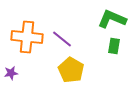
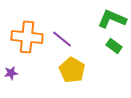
green rectangle: rotated 63 degrees counterclockwise
yellow pentagon: moved 1 px right
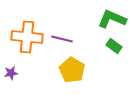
purple line: rotated 25 degrees counterclockwise
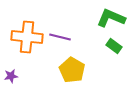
green L-shape: moved 1 px left, 1 px up
purple line: moved 2 px left, 2 px up
purple star: moved 3 px down
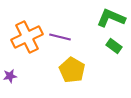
orange cross: rotated 32 degrees counterclockwise
purple star: moved 1 px left
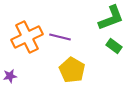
green L-shape: rotated 136 degrees clockwise
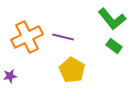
green L-shape: moved 1 px right, 1 px down; rotated 72 degrees clockwise
purple line: moved 3 px right
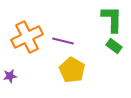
green L-shape: rotated 140 degrees counterclockwise
purple line: moved 4 px down
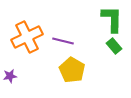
green rectangle: rotated 14 degrees clockwise
